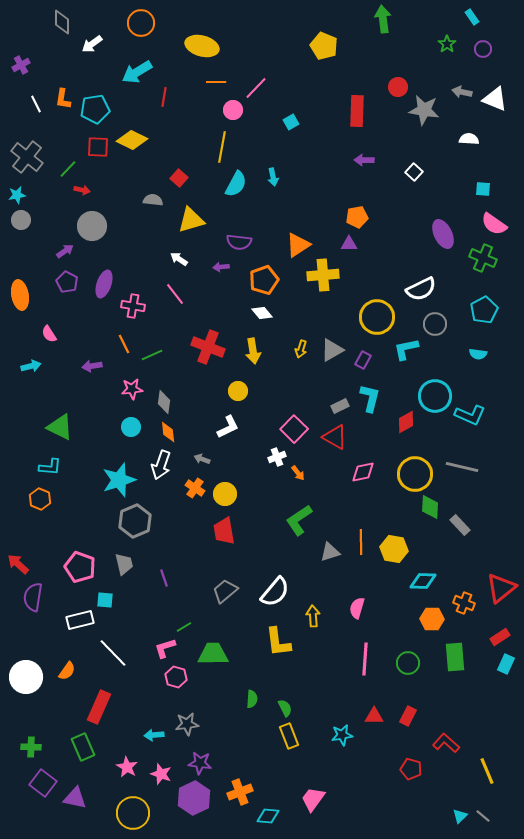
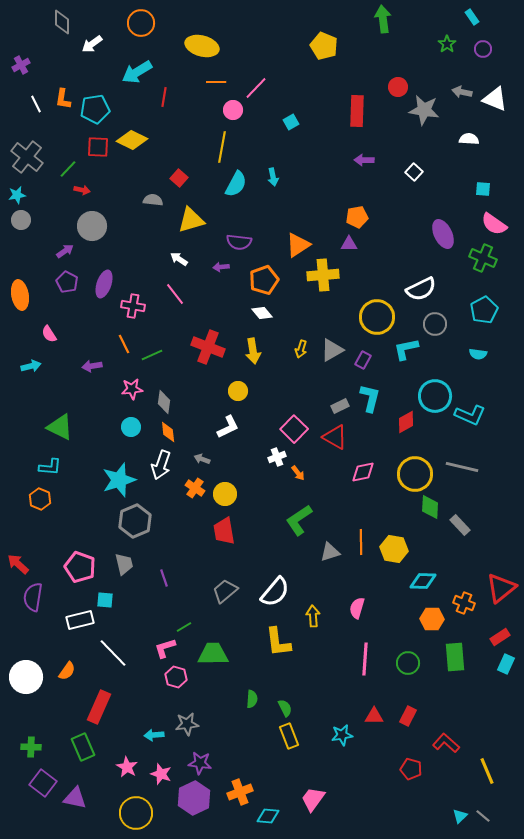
yellow circle at (133, 813): moved 3 px right
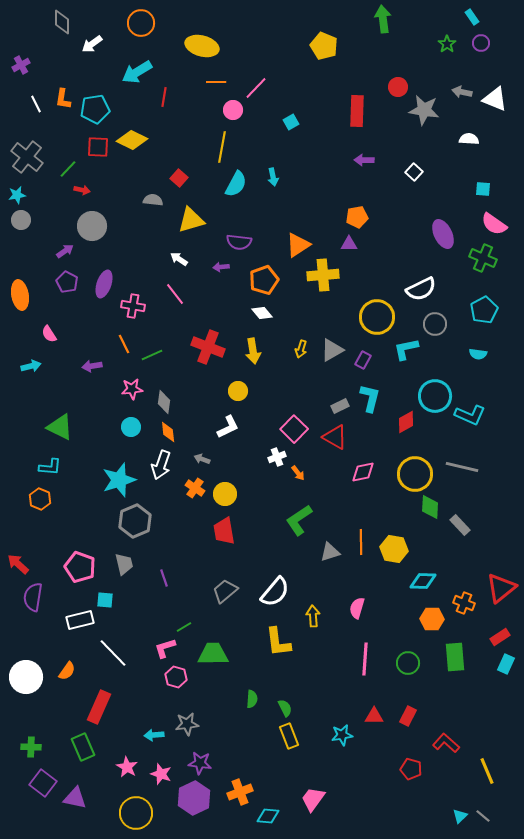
purple circle at (483, 49): moved 2 px left, 6 px up
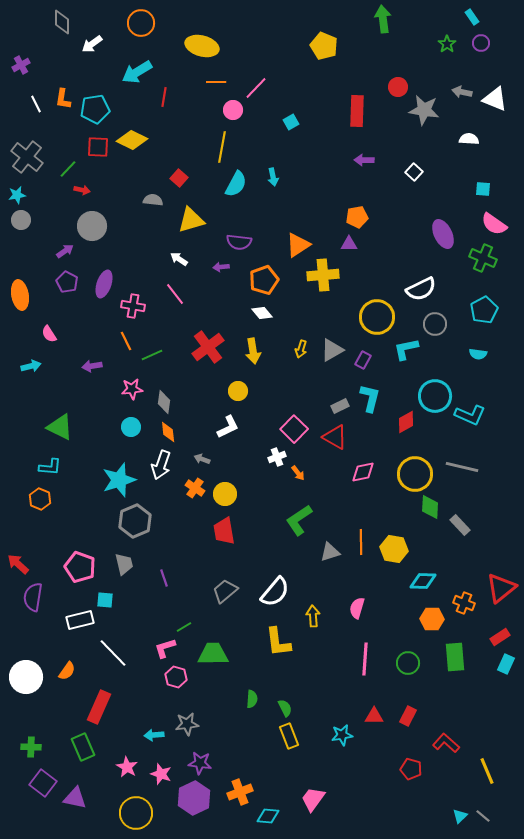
orange line at (124, 344): moved 2 px right, 3 px up
red cross at (208, 347): rotated 32 degrees clockwise
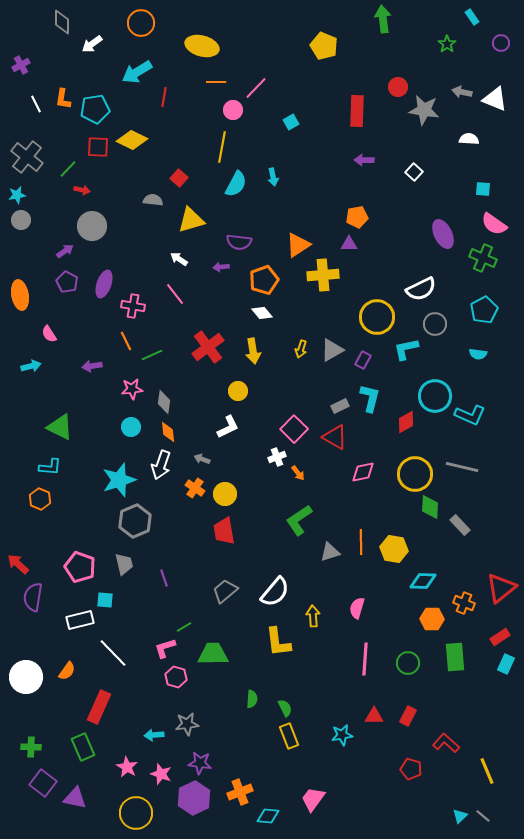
purple circle at (481, 43): moved 20 px right
